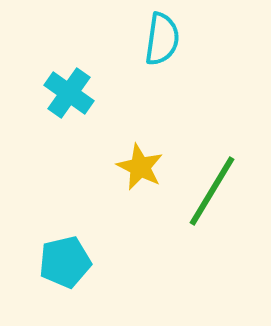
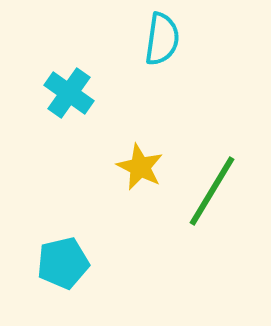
cyan pentagon: moved 2 px left, 1 px down
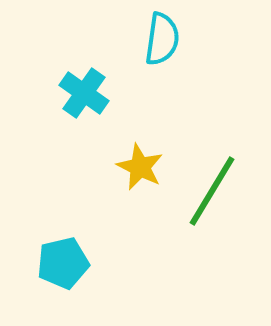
cyan cross: moved 15 px right
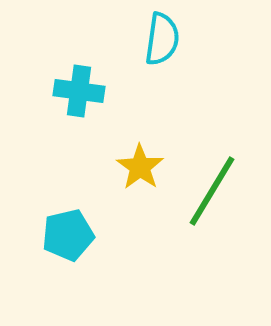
cyan cross: moved 5 px left, 2 px up; rotated 27 degrees counterclockwise
yellow star: rotated 9 degrees clockwise
cyan pentagon: moved 5 px right, 28 px up
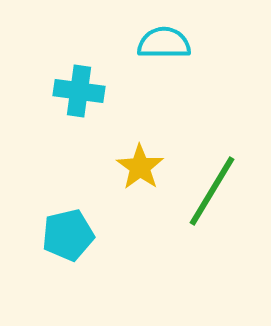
cyan semicircle: moved 2 px right, 4 px down; rotated 98 degrees counterclockwise
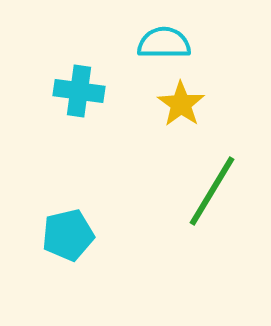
yellow star: moved 41 px right, 63 px up
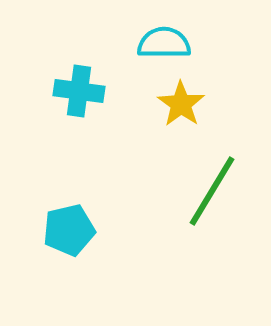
cyan pentagon: moved 1 px right, 5 px up
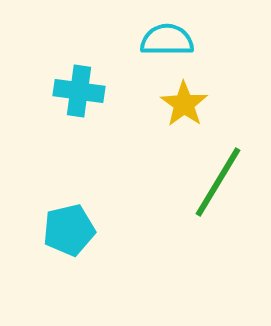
cyan semicircle: moved 3 px right, 3 px up
yellow star: moved 3 px right
green line: moved 6 px right, 9 px up
